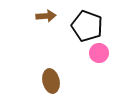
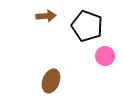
pink circle: moved 6 px right, 3 px down
brown ellipse: rotated 35 degrees clockwise
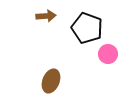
black pentagon: moved 2 px down
pink circle: moved 3 px right, 2 px up
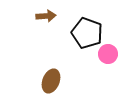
black pentagon: moved 5 px down
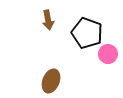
brown arrow: moved 2 px right, 4 px down; rotated 84 degrees clockwise
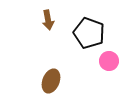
black pentagon: moved 2 px right
pink circle: moved 1 px right, 7 px down
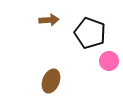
brown arrow: moved 1 px right; rotated 84 degrees counterclockwise
black pentagon: moved 1 px right
